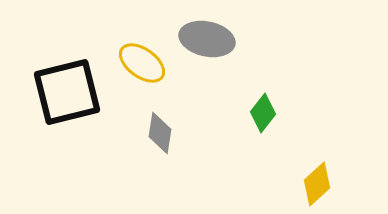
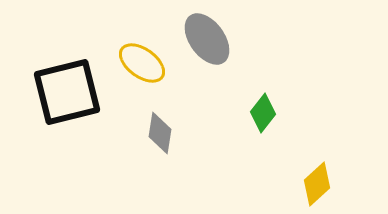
gray ellipse: rotated 42 degrees clockwise
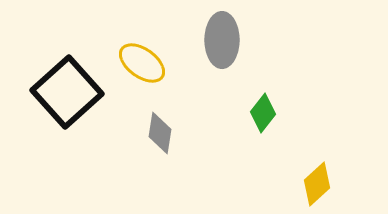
gray ellipse: moved 15 px right, 1 px down; rotated 36 degrees clockwise
black square: rotated 28 degrees counterclockwise
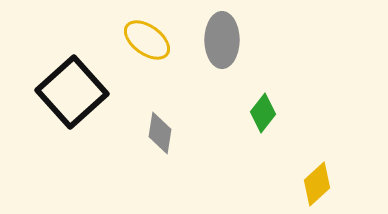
yellow ellipse: moved 5 px right, 23 px up
black square: moved 5 px right
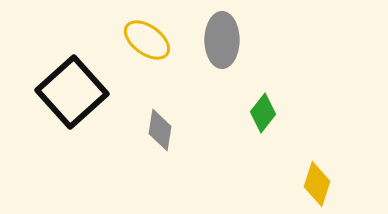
gray diamond: moved 3 px up
yellow diamond: rotated 30 degrees counterclockwise
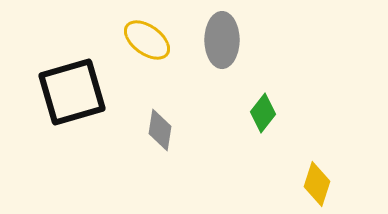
black square: rotated 26 degrees clockwise
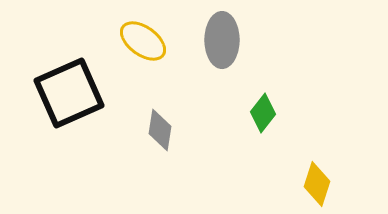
yellow ellipse: moved 4 px left, 1 px down
black square: moved 3 px left, 1 px down; rotated 8 degrees counterclockwise
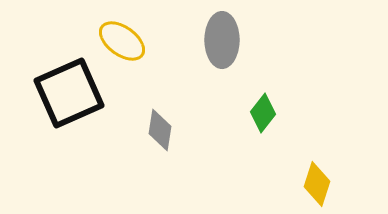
yellow ellipse: moved 21 px left
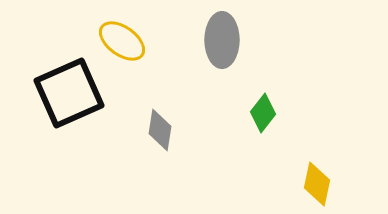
yellow diamond: rotated 6 degrees counterclockwise
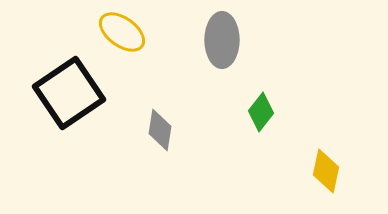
yellow ellipse: moved 9 px up
black square: rotated 10 degrees counterclockwise
green diamond: moved 2 px left, 1 px up
yellow diamond: moved 9 px right, 13 px up
